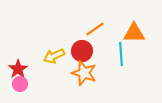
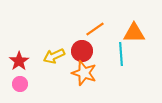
red star: moved 1 px right, 8 px up
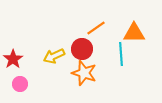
orange line: moved 1 px right, 1 px up
red circle: moved 2 px up
red star: moved 6 px left, 2 px up
